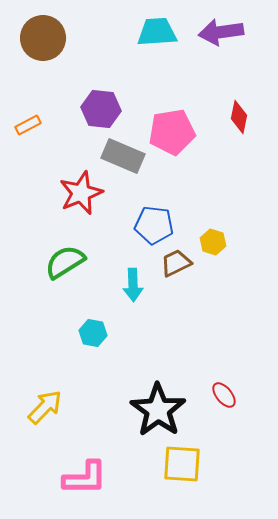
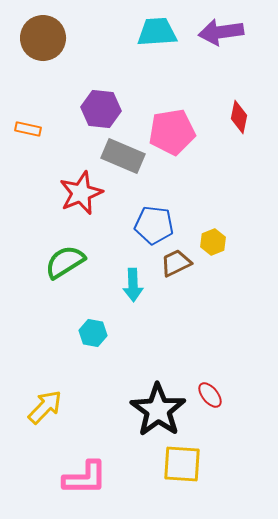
orange rectangle: moved 4 px down; rotated 40 degrees clockwise
yellow hexagon: rotated 20 degrees clockwise
red ellipse: moved 14 px left
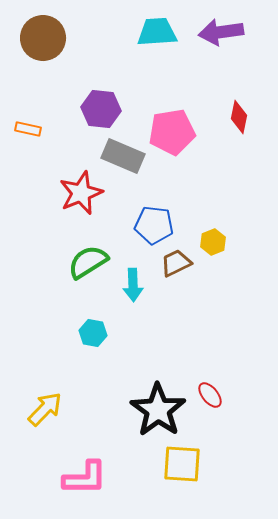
green semicircle: moved 23 px right
yellow arrow: moved 2 px down
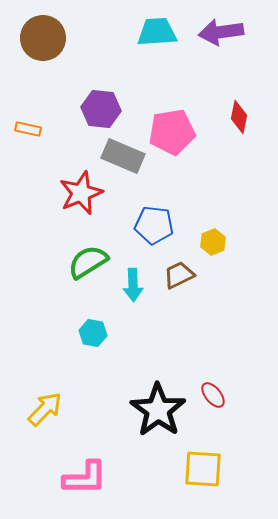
brown trapezoid: moved 3 px right, 12 px down
red ellipse: moved 3 px right
yellow square: moved 21 px right, 5 px down
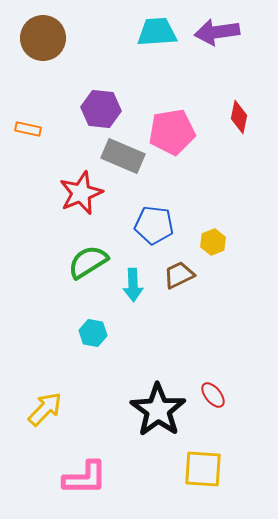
purple arrow: moved 4 px left
